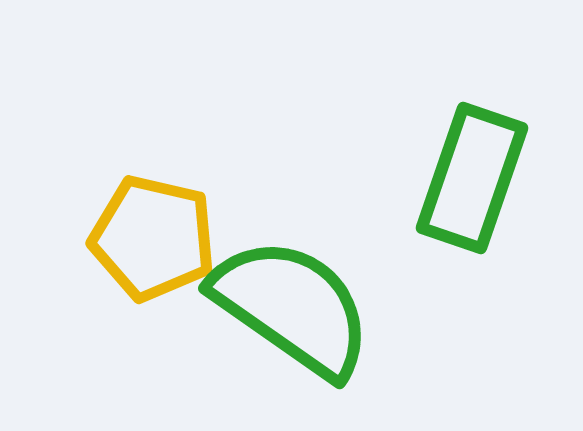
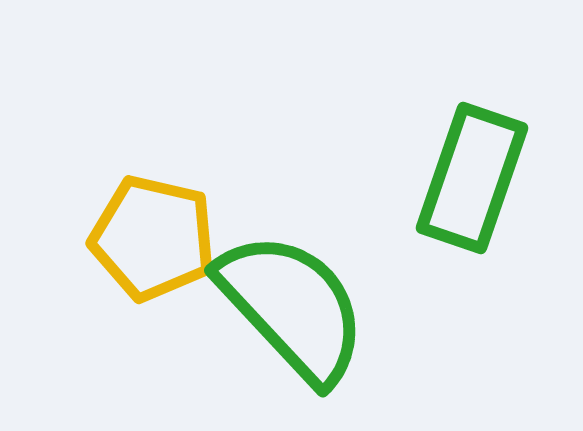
green semicircle: rotated 12 degrees clockwise
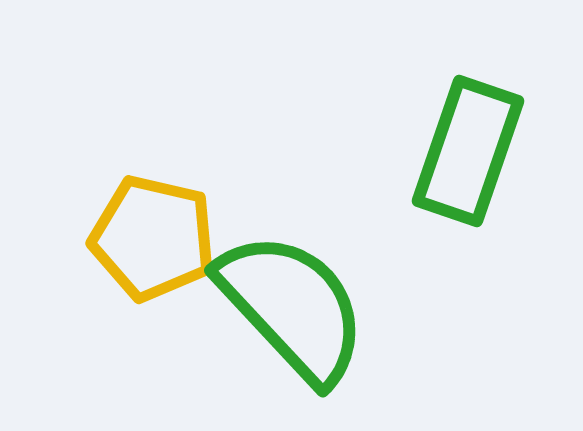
green rectangle: moved 4 px left, 27 px up
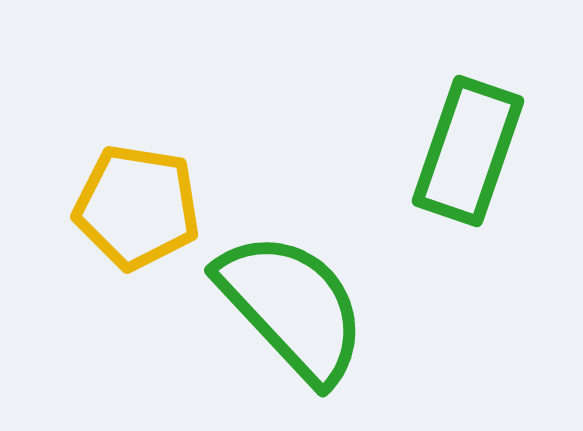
yellow pentagon: moved 16 px left, 31 px up; rotated 4 degrees counterclockwise
